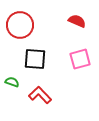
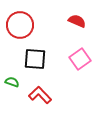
pink square: rotated 20 degrees counterclockwise
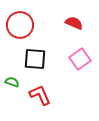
red semicircle: moved 3 px left, 2 px down
red L-shape: rotated 20 degrees clockwise
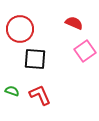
red circle: moved 4 px down
pink square: moved 5 px right, 8 px up
green semicircle: moved 9 px down
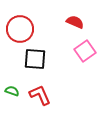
red semicircle: moved 1 px right, 1 px up
